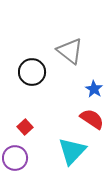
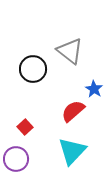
black circle: moved 1 px right, 3 px up
red semicircle: moved 19 px left, 8 px up; rotated 75 degrees counterclockwise
purple circle: moved 1 px right, 1 px down
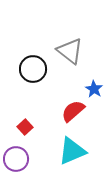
cyan triangle: rotated 24 degrees clockwise
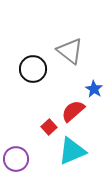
red square: moved 24 px right
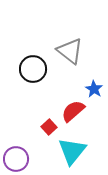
cyan triangle: rotated 28 degrees counterclockwise
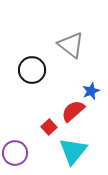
gray triangle: moved 1 px right, 6 px up
black circle: moved 1 px left, 1 px down
blue star: moved 3 px left, 2 px down; rotated 18 degrees clockwise
cyan triangle: moved 1 px right
purple circle: moved 1 px left, 6 px up
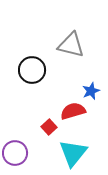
gray triangle: rotated 24 degrees counterclockwise
red semicircle: rotated 25 degrees clockwise
cyan triangle: moved 2 px down
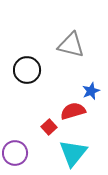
black circle: moved 5 px left
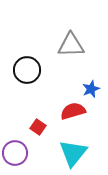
gray triangle: rotated 16 degrees counterclockwise
blue star: moved 2 px up
red square: moved 11 px left; rotated 14 degrees counterclockwise
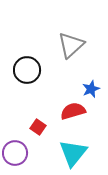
gray triangle: rotated 40 degrees counterclockwise
